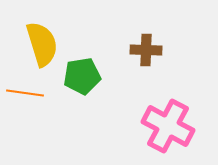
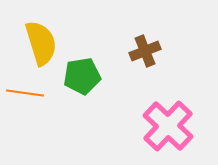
yellow semicircle: moved 1 px left, 1 px up
brown cross: moved 1 px left, 1 px down; rotated 24 degrees counterclockwise
pink cross: rotated 15 degrees clockwise
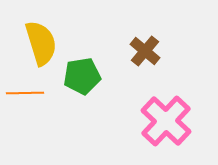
brown cross: rotated 28 degrees counterclockwise
orange line: rotated 9 degrees counterclockwise
pink cross: moved 2 px left, 5 px up
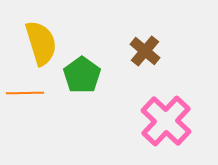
green pentagon: moved 1 px up; rotated 27 degrees counterclockwise
